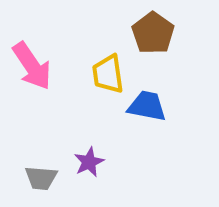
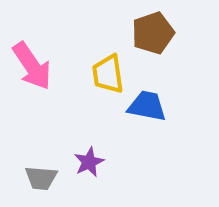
brown pentagon: rotated 18 degrees clockwise
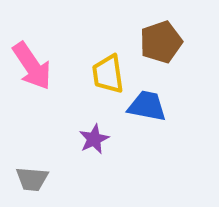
brown pentagon: moved 8 px right, 9 px down
purple star: moved 5 px right, 23 px up
gray trapezoid: moved 9 px left, 1 px down
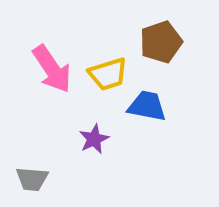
pink arrow: moved 20 px right, 3 px down
yellow trapezoid: rotated 99 degrees counterclockwise
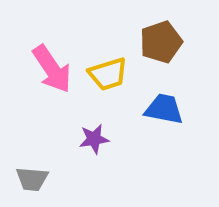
blue trapezoid: moved 17 px right, 3 px down
purple star: rotated 16 degrees clockwise
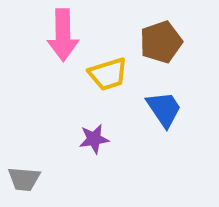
pink arrow: moved 11 px right, 34 px up; rotated 33 degrees clockwise
blue trapezoid: rotated 45 degrees clockwise
gray trapezoid: moved 8 px left
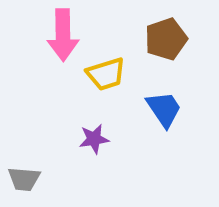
brown pentagon: moved 5 px right, 3 px up
yellow trapezoid: moved 2 px left
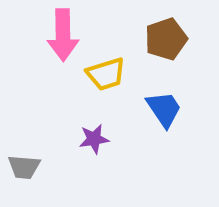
gray trapezoid: moved 12 px up
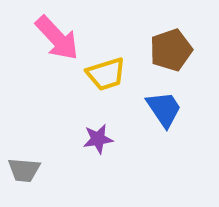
pink arrow: moved 6 px left, 3 px down; rotated 42 degrees counterclockwise
brown pentagon: moved 5 px right, 11 px down
purple star: moved 4 px right
gray trapezoid: moved 3 px down
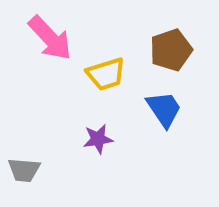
pink arrow: moved 7 px left
